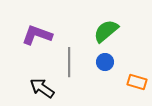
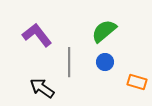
green semicircle: moved 2 px left
purple L-shape: rotated 32 degrees clockwise
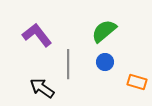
gray line: moved 1 px left, 2 px down
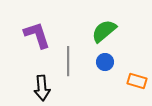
purple L-shape: rotated 20 degrees clockwise
gray line: moved 3 px up
orange rectangle: moved 1 px up
black arrow: rotated 130 degrees counterclockwise
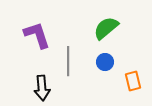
green semicircle: moved 2 px right, 3 px up
orange rectangle: moved 4 px left; rotated 60 degrees clockwise
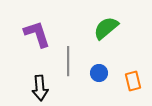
purple L-shape: moved 1 px up
blue circle: moved 6 px left, 11 px down
black arrow: moved 2 px left
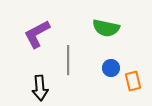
green semicircle: rotated 128 degrees counterclockwise
purple L-shape: rotated 100 degrees counterclockwise
gray line: moved 1 px up
blue circle: moved 12 px right, 5 px up
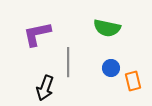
green semicircle: moved 1 px right
purple L-shape: rotated 16 degrees clockwise
gray line: moved 2 px down
black arrow: moved 5 px right; rotated 25 degrees clockwise
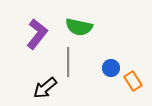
green semicircle: moved 28 px left, 1 px up
purple L-shape: rotated 140 degrees clockwise
orange rectangle: rotated 18 degrees counterclockwise
black arrow: rotated 30 degrees clockwise
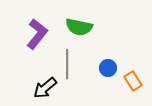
gray line: moved 1 px left, 2 px down
blue circle: moved 3 px left
